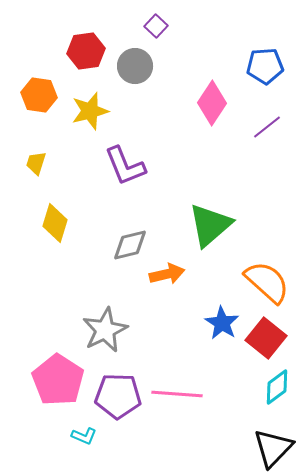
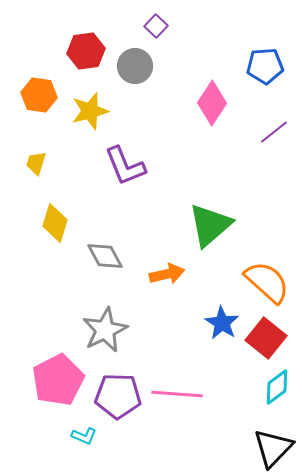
purple line: moved 7 px right, 5 px down
gray diamond: moved 25 px left, 11 px down; rotated 75 degrees clockwise
pink pentagon: rotated 12 degrees clockwise
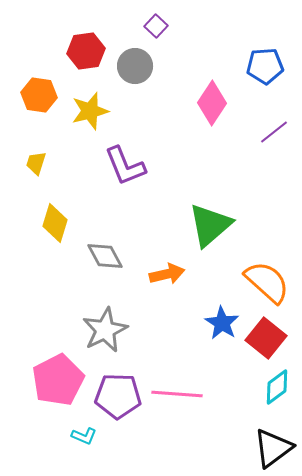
black triangle: rotated 9 degrees clockwise
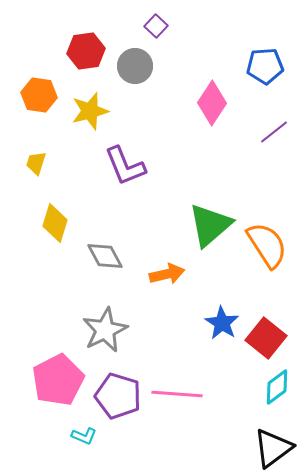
orange semicircle: moved 37 px up; rotated 15 degrees clockwise
purple pentagon: rotated 15 degrees clockwise
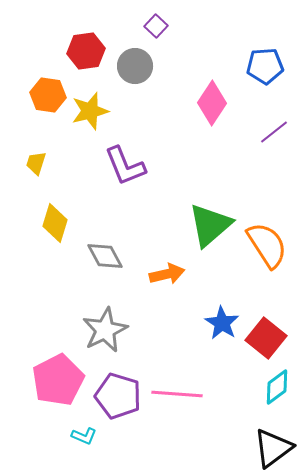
orange hexagon: moved 9 px right
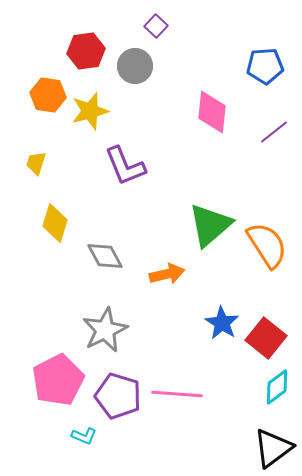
pink diamond: moved 9 px down; rotated 27 degrees counterclockwise
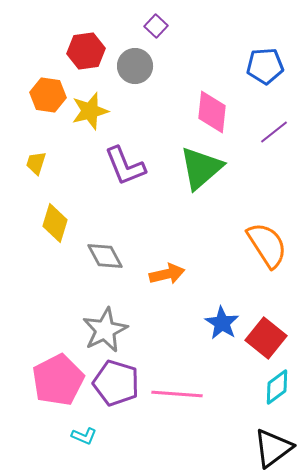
green triangle: moved 9 px left, 57 px up
purple pentagon: moved 2 px left, 13 px up
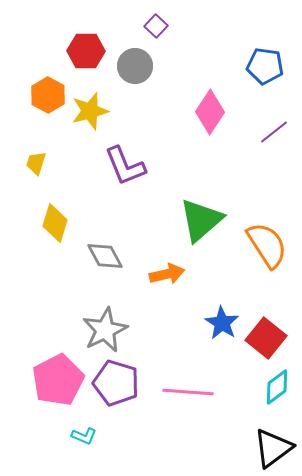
red hexagon: rotated 9 degrees clockwise
blue pentagon: rotated 12 degrees clockwise
orange hexagon: rotated 20 degrees clockwise
pink diamond: moved 2 px left; rotated 27 degrees clockwise
green triangle: moved 52 px down
pink line: moved 11 px right, 2 px up
